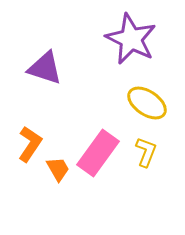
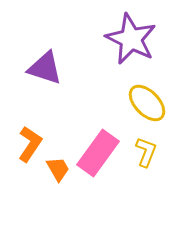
yellow ellipse: rotated 12 degrees clockwise
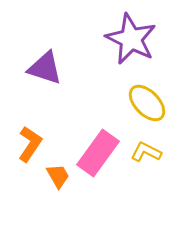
yellow L-shape: rotated 84 degrees counterclockwise
orange trapezoid: moved 7 px down
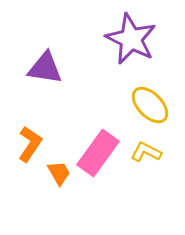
purple triangle: rotated 9 degrees counterclockwise
yellow ellipse: moved 3 px right, 2 px down
orange trapezoid: moved 1 px right, 3 px up
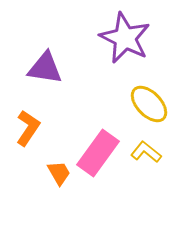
purple star: moved 6 px left, 1 px up
yellow ellipse: moved 1 px left, 1 px up
orange L-shape: moved 2 px left, 16 px up
yellow L-shape: rotated 12 degrees clockwise
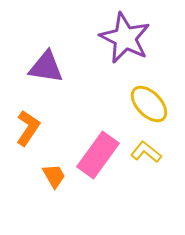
purple triangle: moved 1 px right, 1 px up
pink rectangle: moved 2 px down
orange trapezoid: moved 5 px left, 3 px down
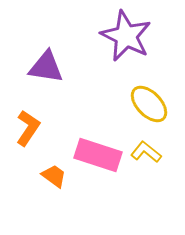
purple star: moved 1 px right, 2 px up
pink rectangle: rotated 72 degrees clockwise
orange trapezoid: rotated 24 degrees counterclockwise
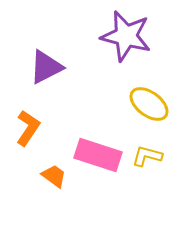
purple star: rotated 12 degrees counterclockwise
purple triangle: rotated 36 degrees counterclockwise
yellow ellipse: rotated 9 degrees counterclockwise
yellow L-shape: moved 1 px right, 4 px down; rotated 24 degrees counterclockwise
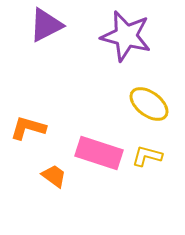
purple triangle: moved 42 px up
orange L-shape: rotated 108 degrees counterclockwise
pink rectangle: moved 1 px right, 2 px up
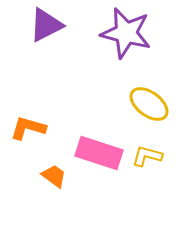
purple star: moved 3 px up
